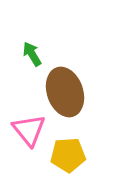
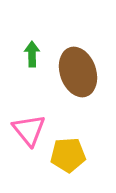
green arrow: rotated 30 degrees clockwise
brown ellipse: moved 13 px right, 20 px up
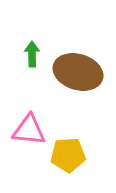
brown ellipse: rotated 54 degrees counterclockwise
pink triangle: rotated 45 degrees counterclockwise
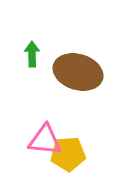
pink triangle: moved 16 px right, 10 px down
yellow pentagon: moved 1 px up
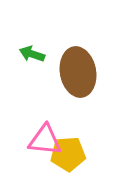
green arrow: rotated 70 degrees counterclockwise
brown ellipse: rotated 63 degrees clockwise
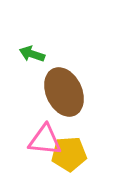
brown ellipse: moved 14 px left, 20 px down; rotated 15 degrees counterclockwise
yellow pentagon: moved 1 px right
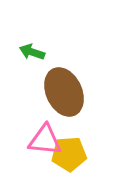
green arrow: moved 2 px up
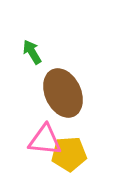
green arrow: rotated 40 degrees clockwise
brown ellipse: moved 1 px left, 1 px down
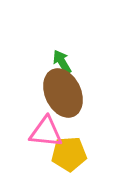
green arrow: moved 30 px right, 10 px down
pink triangle: moved 1 px right, 8 px up
